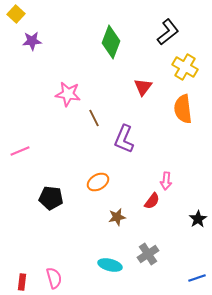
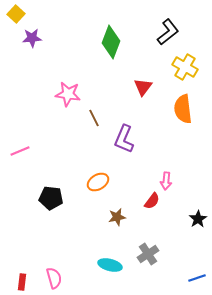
purple star: moved 3 px up
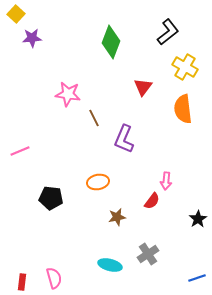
orange ellipse: rotated 20 degrees clockwise
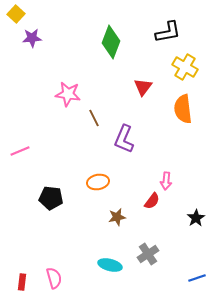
black L-shape: rotated 28 degrees clockwise
black star: moved 2 px left, 1 px up
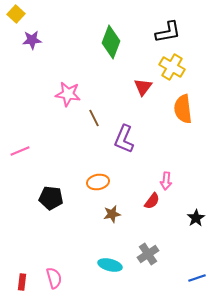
purple star: moved 2 px down
yellow cross: moved 13 px left
brown star: moved 5 px left, 3 px up
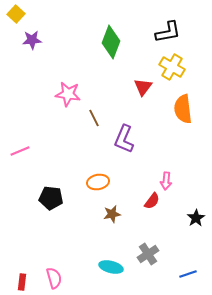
cyan ellipse: moved 1 px right, 2 px down
blue line: moved 9 px left, 4 px up
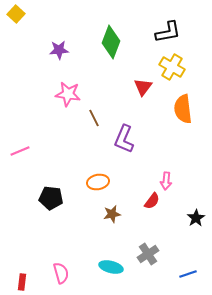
purple star: moved 27 px right, 10 px down
pink semicircle: moved 7 px right, 5 px up
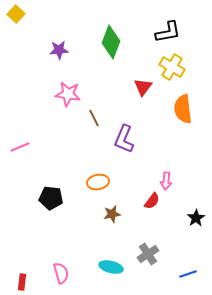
pink line: moved 4 px up
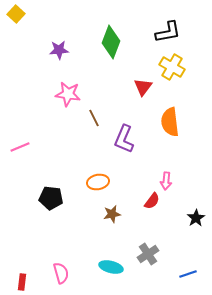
orange semicircle: moved 13 px left, 13 px down
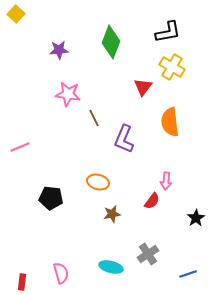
orange ellipse: rotated 25 degrees clockwise
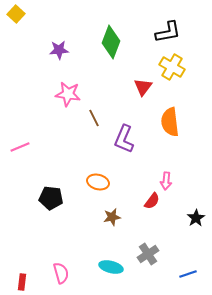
brown star: moved 3 px down
